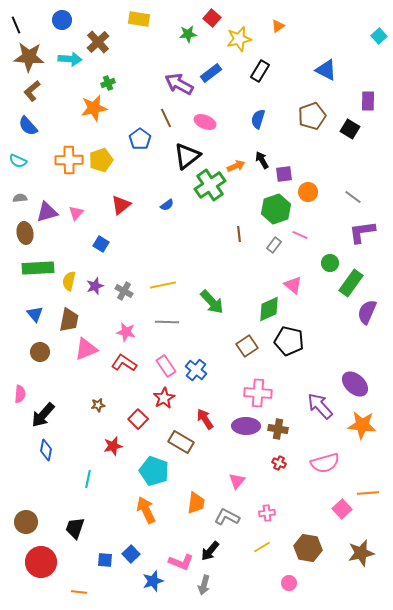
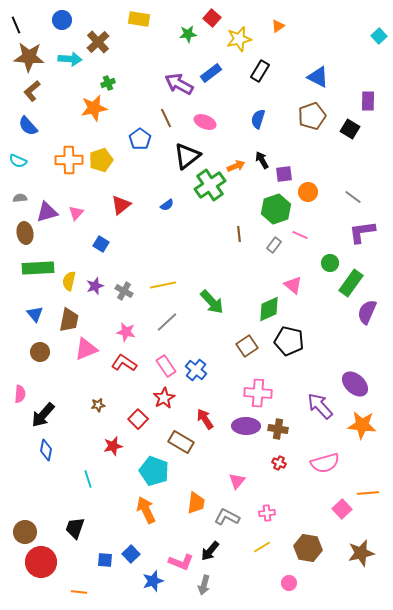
blue triangle at (326, 70): moved 8 px left, 7 px down
gray line at (167, 322): rotated 45 degrees counterclockwise
cyan line at (88, 479): rotated 30 degrees counterclockwise
brown circle at (26, 522): moved 1 px left, 10 px down
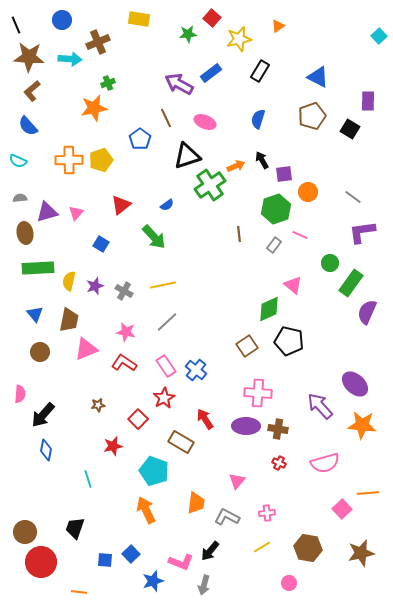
brown cross at (98, 42): rotated 20 degrees clockwise
black triangle at (187, 156): rotated 20 degrees clockwise
green arrow at (212, 302): moved 58 px left, 65 px up
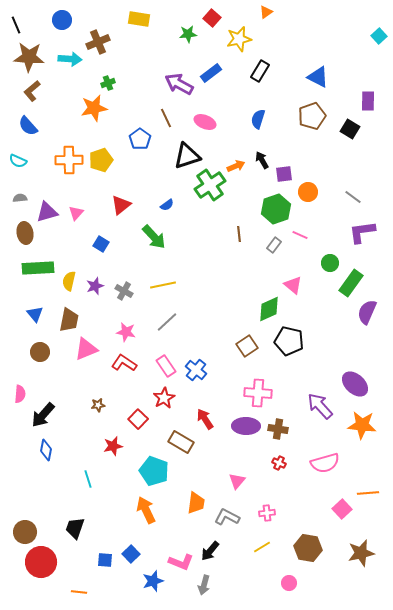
orange triangle at (278, 26): moved 12 px left, 14 px up
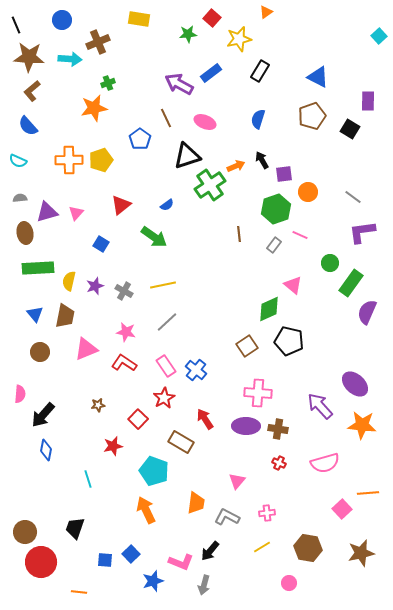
green arrow at (154, 237): rotated 12 degrees counterclockwise
brown trapezoid at (69, 320): moved 4 px left, 4 px up
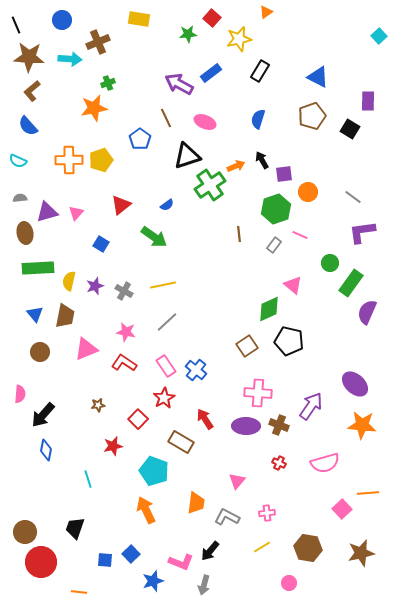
purple arrow at (320, 406): moved 9 px left; rotated 76 degrees clockwise
brown cross at (278, 429): moved 1 px right, 4 px up; rotated 12 degrees clockwise
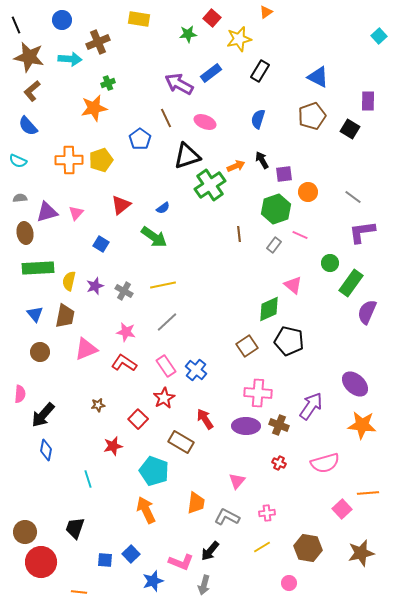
brown star at (29, 57): rotated 8 degrees clockwise
blue semicircle at (167, 205): moved 4 px left, 3 px down
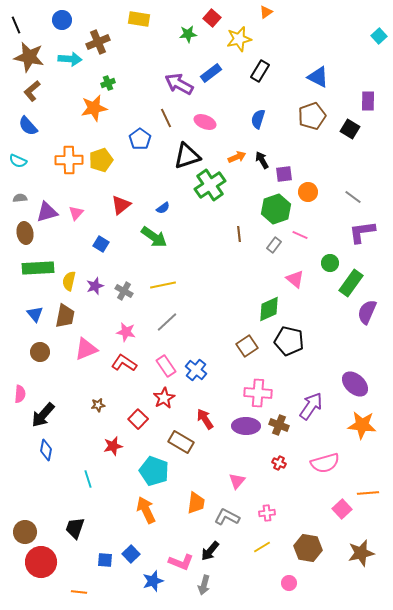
orange arrow at (236, 166): moved 1 px right, 9 px up
pink triangle at (293, 285): moved 2 px right, 6 px up
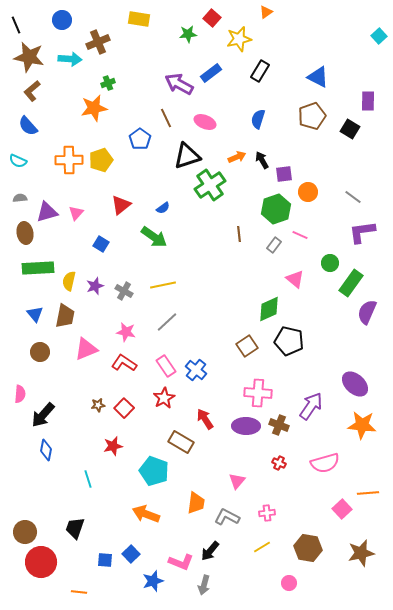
red square at (138, 419): moved 14 px left, 11 px up
orange arrow at (146, 510): moved 4 px down; rotated 44 degrees counterclockwise
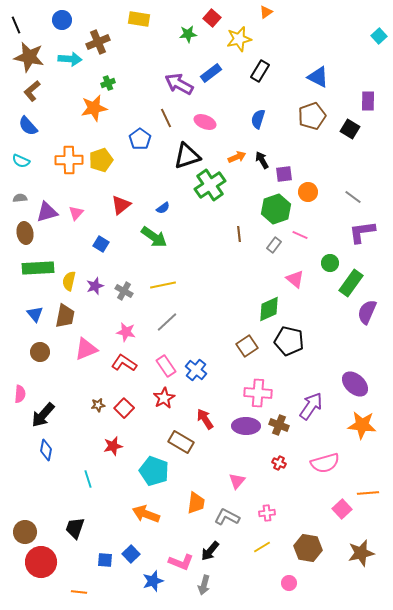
cyan semicircle at (18, 161): moved 3 px right
